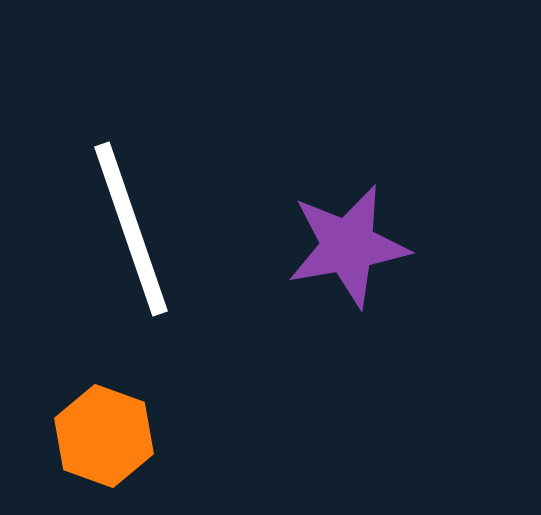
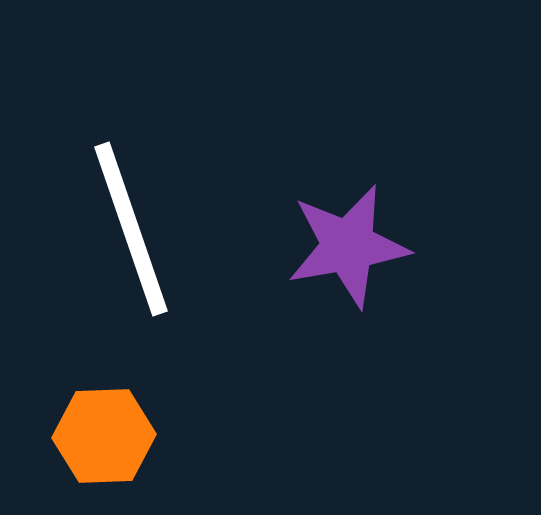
orange hexagon: rotated 22 degrees counterclockwise
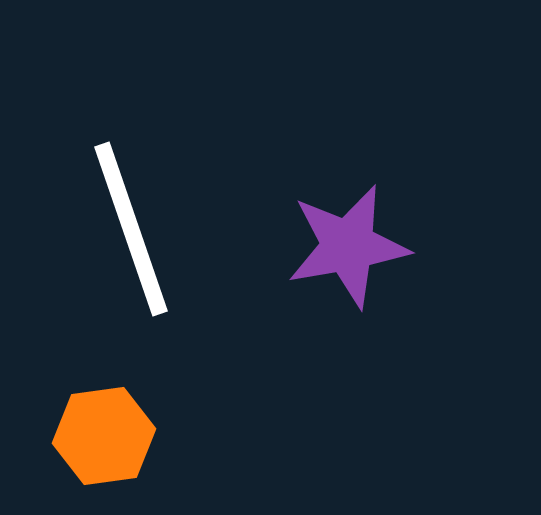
orange hexagon: rotated 6 degrees counterclockwise
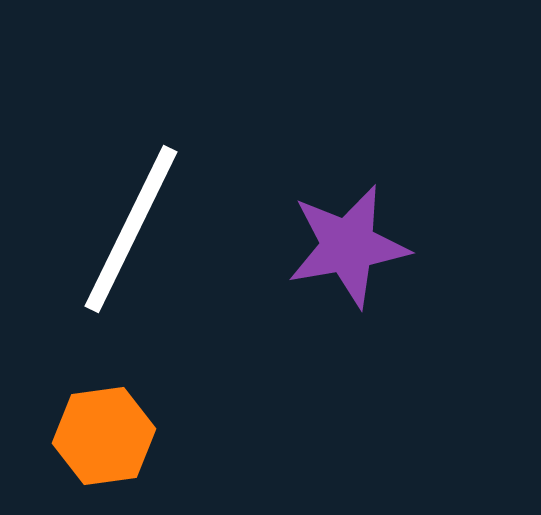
white line: rotated 45 degrees clockwise
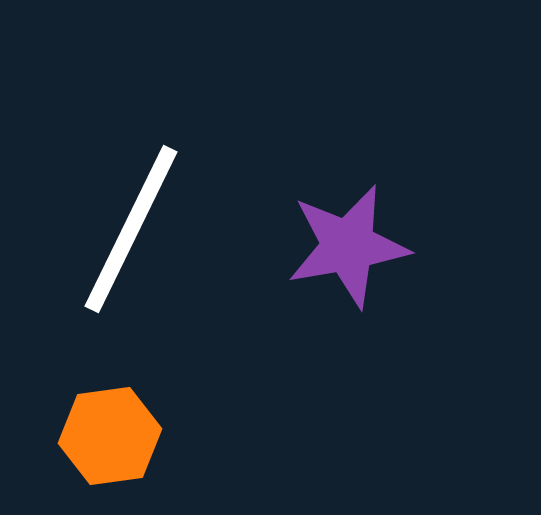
orange hexagon: moved 6 px right
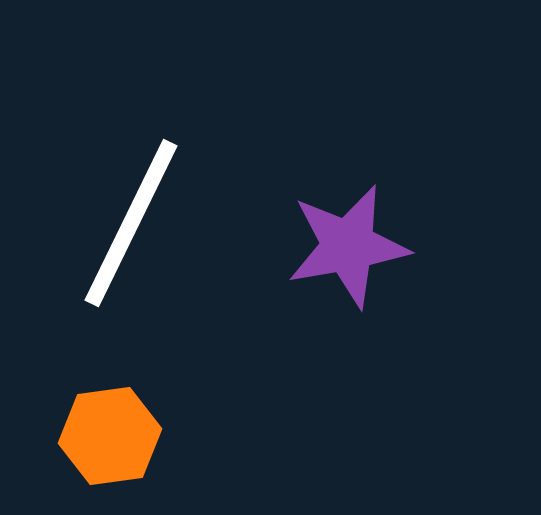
white line: moved 6 px up
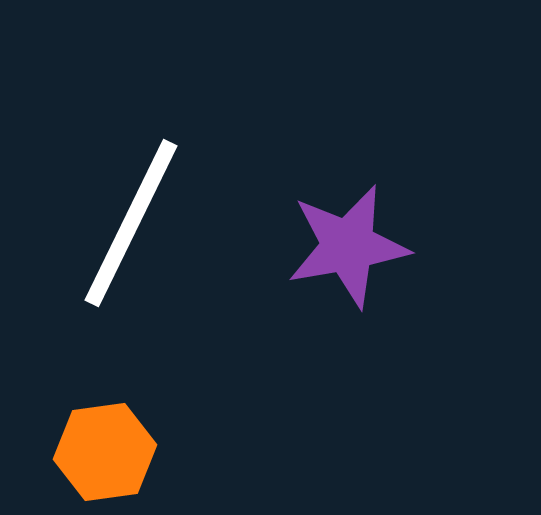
orange hexagon: moved 5 px left, 16 px down
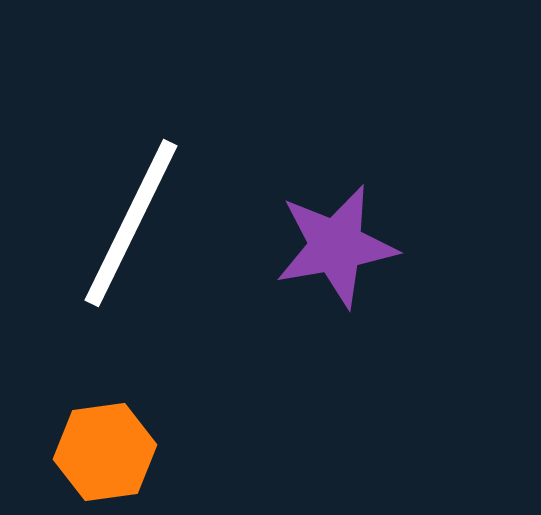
purple star: moved 12 px left
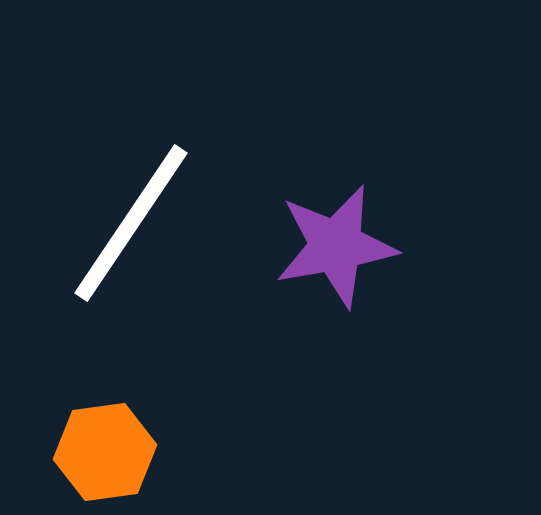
white line: rotated 8 degrees clockwise
